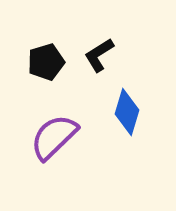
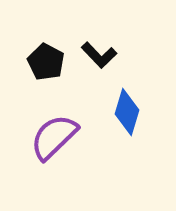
black L-shape: rotated 102 degrees counterclockwise
black pentagon: rotated 27 degrees counterclockwise
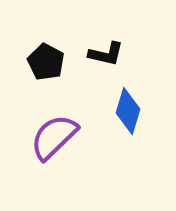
black L-shape: moved 7 px right, 1 px up; rotated 33 degrees counterclockwise
blue diamond: moved 1 px right, 1 px up
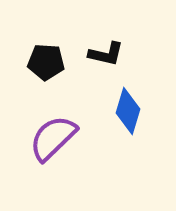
black pentagon: rotated 24 degrees counterclockwise
purple semicircle: moved 1 px left, 1 px down
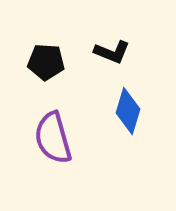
black L-shape: moved 6 px right, 2 px up; rotated 9 degrees clockwise
purple semicircle: rotated 62 degrees counterclockwise
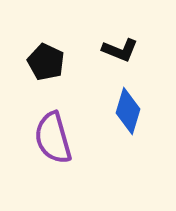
black L-shape: moved 8 px right, 2 px up
black pentagon: rotated 21 degrees clockwise
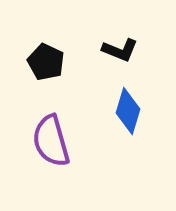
purple semicircle: moved 2 px left, 3 px down
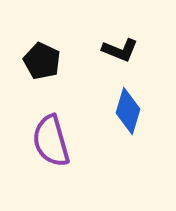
black pentagon: moved 4 px left, 1 px up
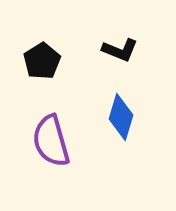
black pentagon: rotated 15 degrees clockwise
blue diamond: moved 7 px left, 6 px down
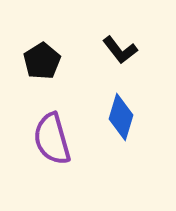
black L-shape: rotated 30 degrees clockwise
purple semicircle: moved 1 px right, 2 px up
